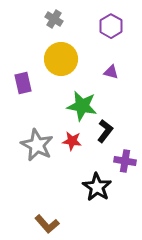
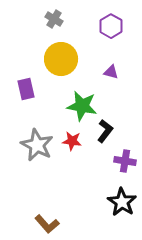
purple rectangle: moved 3 px right, 6 px down
black star: moved 25 px right, 15 px down
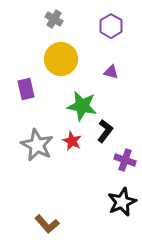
red star: rotated 18 degrees clockwise
purple cross: moved 1 px up; rotated 10 degrees clockwise
black star: rotated 16 degrees clockwise
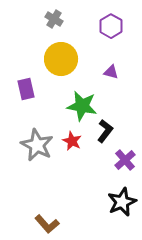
purple cross: rotated 30 degrees clockwise
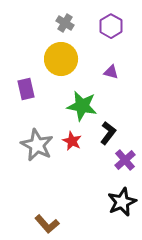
gray cross: moved 11 px right, 4 px down
black L-shape: moved 3 px right, 2 px down
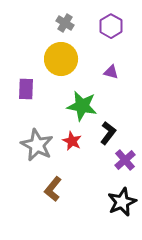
purple rectangle: rotated 15 degrees clockwise
brown L-shape: moved 6 px right, 35 px up; rotated 80 degrees clockwise
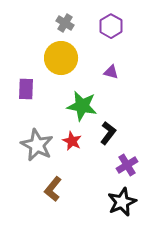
yellow circle: moved 1 px up
purple cross: moved 2 px right, 5 px down; rotated 10 degrees clockwise
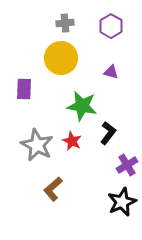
gray cross: rotated 36 degrees counterclockwise
purple rectangle: moved 2 px left
brown L-shape: rotated 10 degrees clockwise
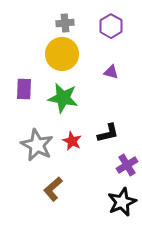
yellow circle: moved 1 px right, 4 px up
green star: moved 19 px left, 8 px up
black L-shape: rotated 40 degrees clockwise
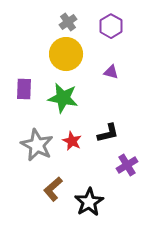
gray cross: moved 3 px right, 1 px up; rotated 30 degrees counterclockwise
yellow circle: moved 4 px right
black star: moved 33 px left; rotated 8 degrees counterclockwise
